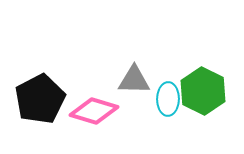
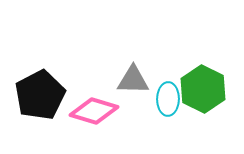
gray triangle: moved 1 px left
green hexagon: moved 2 px up
black pentagon: moved 4 px up
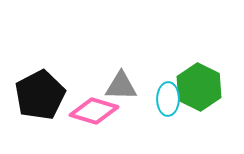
gray triangle: moved 12 px left, 6 px down
green hexagon: moved 4 px left, 2 px up
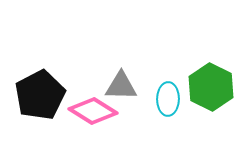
green hexagon: moved 12 px right
pink diamond: moved 1 px left; rotated 15 degrees clockwise
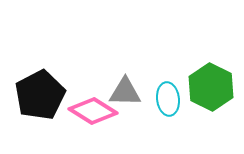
gray triangle: moved 4 px right, 6 px down
cyan ellipse: rotated 8 degrees counterclockwise
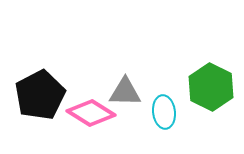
cyan ellipse: moved 4 px left, 13 px down
pink diamond: moved 2 px left, 2 px down
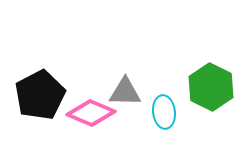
pink diamond: rotated 9 degrees counterclockwise
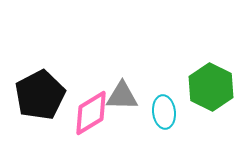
gray triangle: moved 3 px left, 4 px down
pink diamond: rotated 54 degrees counterclockwise
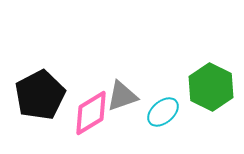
gray triangle: rotated 20 degrees counterclockwise
cyan ellipse: moved 1 px left; rotated 56 degrees clockwise
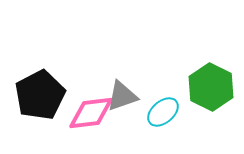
pink diamond: rotated 24 degrees clockwise
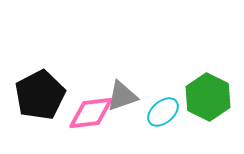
green hexagon: moved 3 px left, 10 px down
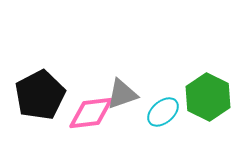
gray triangle: moved 2 px up
